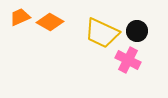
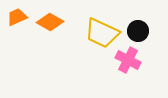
orange trapezoid: moved 3 px left
black circle: moved 1 px right
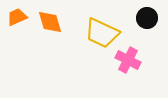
orange diamond: rotated 44 degrees clockwise
black circle: moved 9 px right, 13 px up
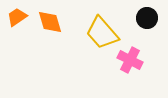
orange trapezoid: rotated 10 degrees counterclockwise
yellow trapezoid: rotated 24 degrees clockwise
pink cross: moved 2 px right
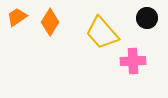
orange diamond: rotated 48 degrees clockwise
pink cross: moved 3 px right, 1 px down; rotated 30 degrees counterclockwise
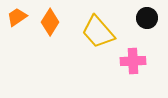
yellow trapezoid: moved 4 px left, 1 px up
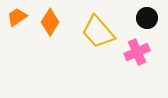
pink cross: moved 4 px right, 9 px up; rotated 20 degrees counterclockwise
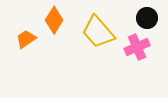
orange trapezoid: moved 9 px right, 22 px down
orange diamond: moved 4 px right, 2 px up
pink cross: moved 5 px up
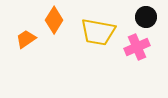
black circle: moved 1 px left, 1 px up
yellow trapezoid: rotated 39 degrees counterclockwise
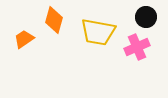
orange diamond: rotated 16 degrees counterclockwise
orange trapezoid: moved 2 px left
